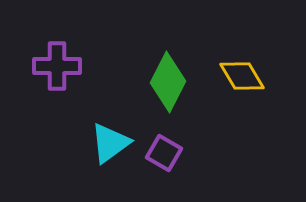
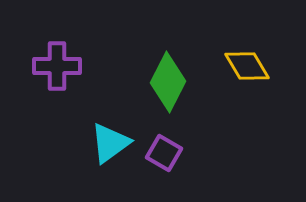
yellow diamond: moved 5 px right, 10 px up
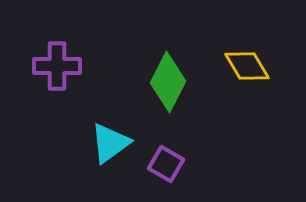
purple square: moved 2 px right, 11 px down
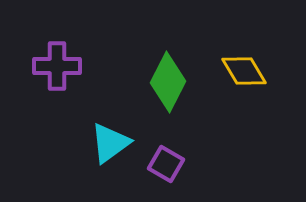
yellow diamond: moved 3 px left, 5 px down
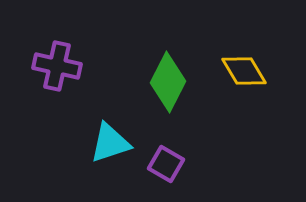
purple cross: rotated 12 degrees clockwise
cyan triangle: rotated 18 degrees clockwise
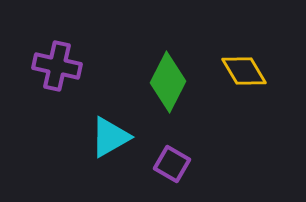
cyan triangle: moved 6 px up; rotated 12 degrees counterclockwise
purple square: moved 6 px right
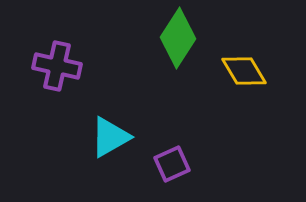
green diamond: moved 10 px right, 44 px up; rotated 6 degrees clockwise
purple square: rotated 36 degrees clockwise
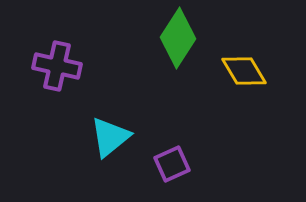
cyan triangle: rotated 9 degrees counterclockwise
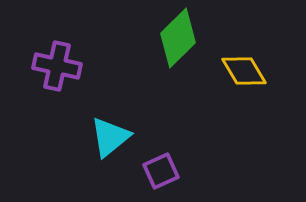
green diamond: rotated 12 degrees clockwise
purple square: moved 11 px left, 7 px down
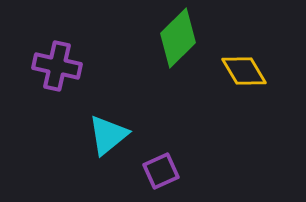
cyan triangle: moved 2 px left, 2 px up
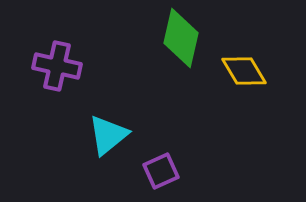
green diamond: moved 3 px right; rotated 32 degrees counterclockwise
